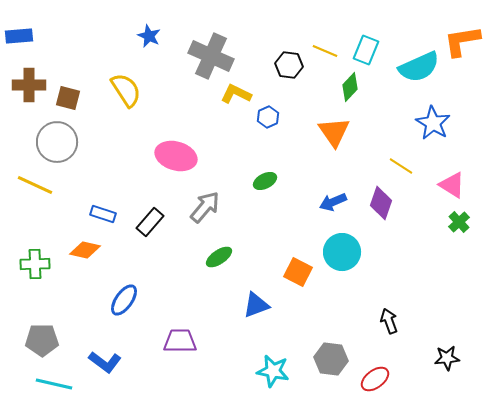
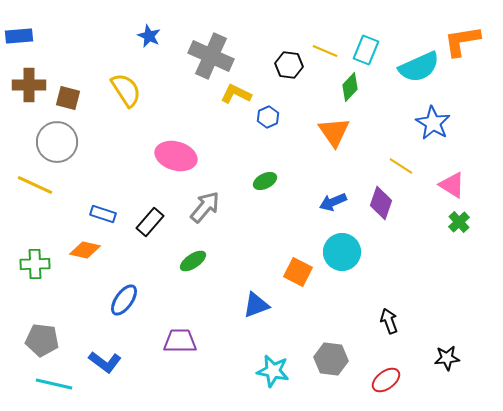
green ellipse at (219, 257): moved 26 px left, 4 px down
gray pentagon at (42, 340): rotated 8 degrees clockwise
red ellipse at (375, 379): moved 11 px right, 1 px down
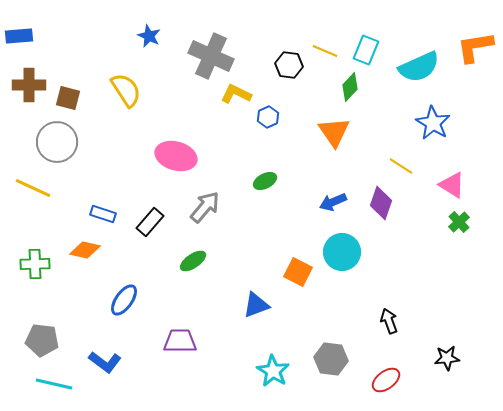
orange L-shape at (462, 41): moved 13 px right, 6 px down
yellow line at (35, 185): moved 2 px left, 3 px down
cyan star at (273, 371): rotated 20 degrees clockwise
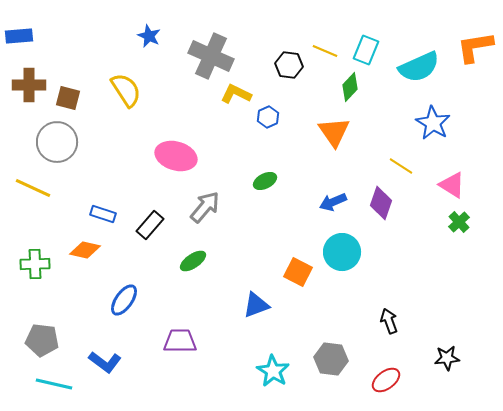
black rectangle at (150, 222): moved 3 px down
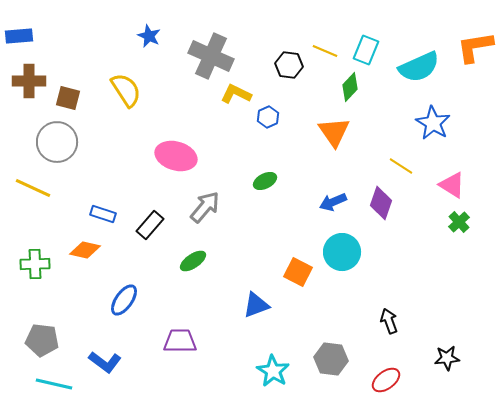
brown cross at (29, 85): moved 4 px up
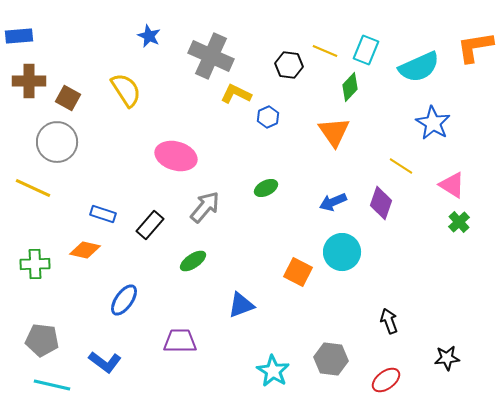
brown square at (68, 98): rotated 15 degrees clockwise
green ellipse at (265, 181): moved 1 px right, 7 px down
blue triangle at (256, 305): moved 15 px left
cyan line at (54, 384): moved 2 px left, 1 px down
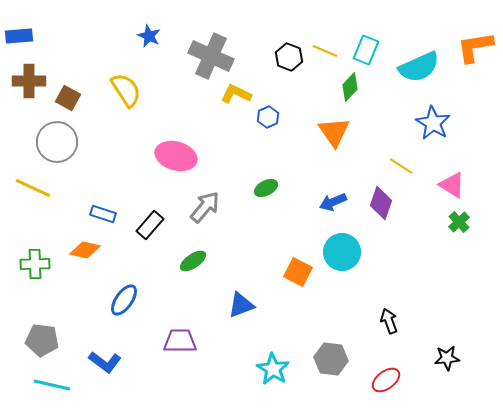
black hexagon at (289, 65): moved 8 px up; rotated 12 degrees clockwise
cyan star at (273, 371): moved 2 px up
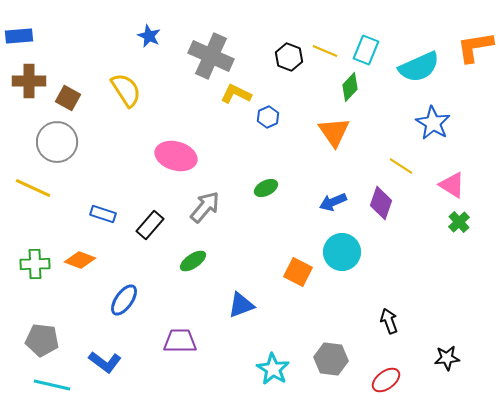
orange diamond at (85, 250): moved 5 px left, 10 px down; rotated 8 degrees clockwise
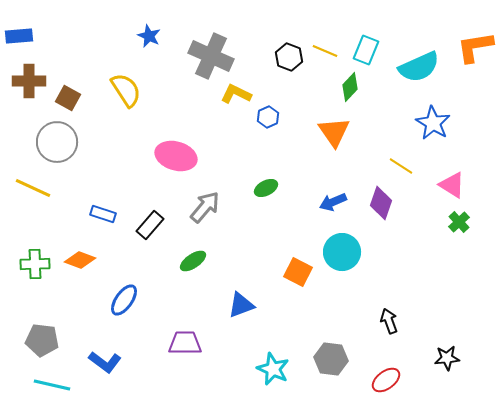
purple trapezoid at (180, 341): moved 5 px right, 2 px down
cyan star at (273, 369): rotated 8 degrees counterclockwise
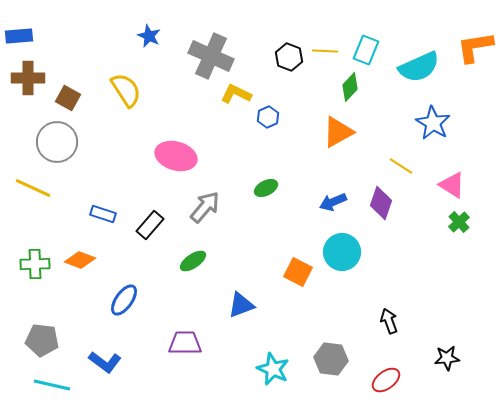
yellow line at (325, 51): rotated 20 degrees counterclockwise
brown cross at (29, 81): moved 1 px left, 3 px up
orange triangle at (334, 132): moved 4 px right; rotated 36 degrees clockwise
